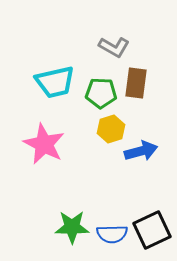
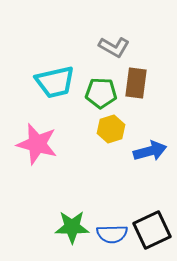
pink star: moved 7 px left; rotated 12 degrees counterclockwise
blue arrow: moved 9 px right
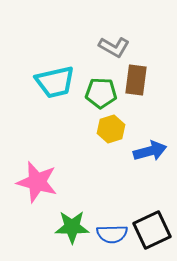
brown rectangle: moved 3 px up
pink star: moved 38 px down
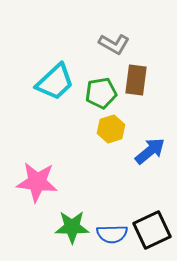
gray L-shape: moved 3 px up
cyan trapezoid: rotated 30 degrees counterclockwise
green pentagon: rotated 12 degrees counterclockwise
blue arrow: rotated 24 degrees counterclockwise
pink star: rotated 9 degrees counterclockwise
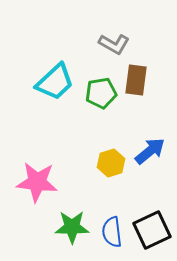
yellow hexagon: moved 34 px down
blue semicircle: moved 2 px up; rotated 84 degrees clockwise
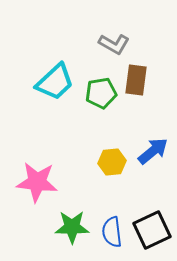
blue arrow: moved 3 px right
yellow hexagon: moved 1 px right, 1 px up; rotated 12 degrees clockwise
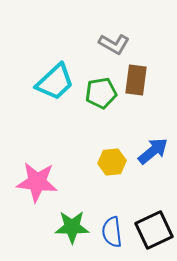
black square: moved 2 px right
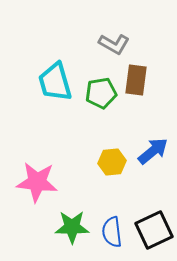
cyan trapezoid: rotated 117 degrees clockwise
